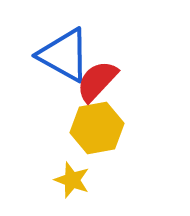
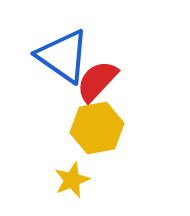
blue triangle: moved 1 px left, 1 px down; rotated 6 degrees clockwise
yellow star: rotated 30 degrees clockwise
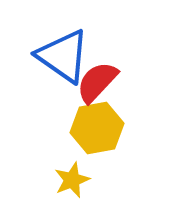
red semicircle: moved 1 px down
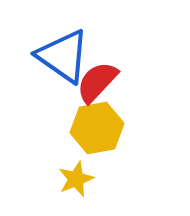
yellow star: moved 4 px right, 1 px up
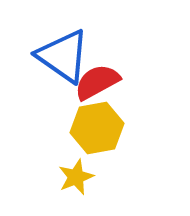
red semicircle: rotated 18 degrees clockwise
yellow star: moved 2 px up
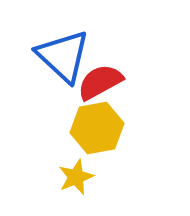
blue triangle: rotated 8 degrees clockwise
red semicircle: moved 3 px right
